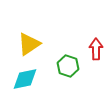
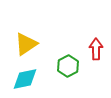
yellow triangle: moved 3 px left
green hexagon: rotated 15 degrees clockwise
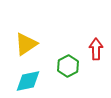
cyan diamond: moved 3 px right, 2 px down
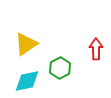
green hexagon: moved 8 px left, 2 px down
cyan diamond: moved 1 px left
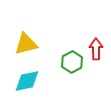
yellow triangle: rotated 20 degrees clockwise
green hexagon: moved 12 px right, 6 px up
